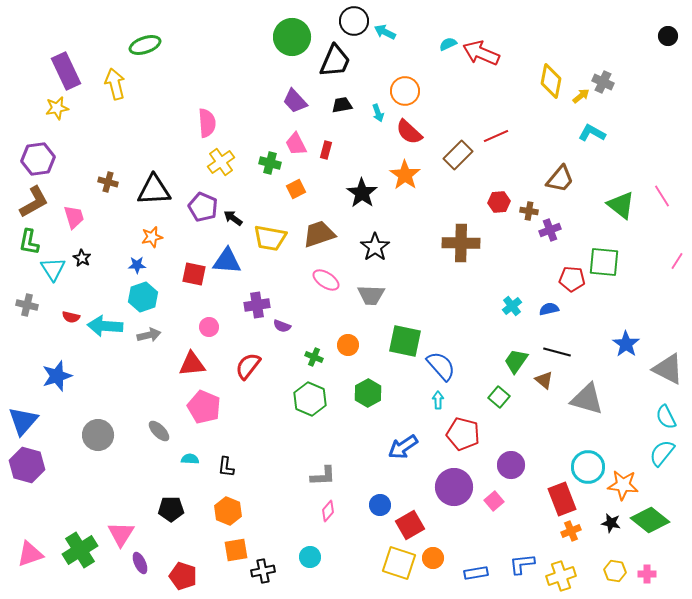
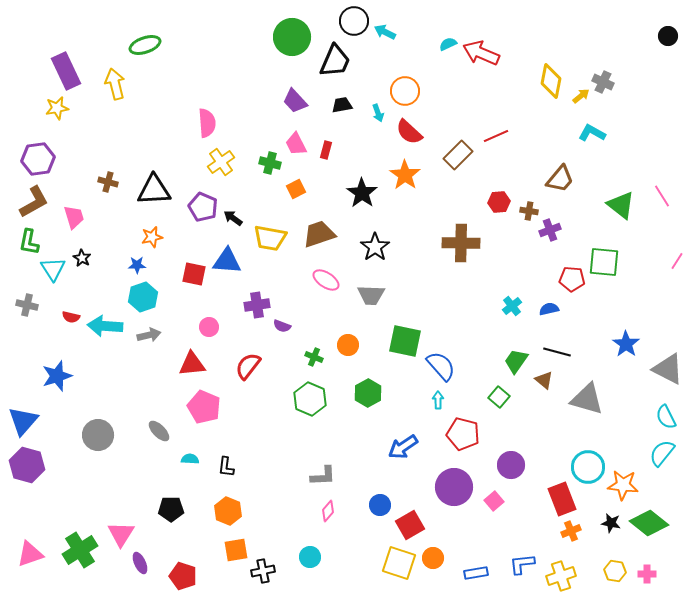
green diamond at (650, 520): moved 1 px left, 3 px down
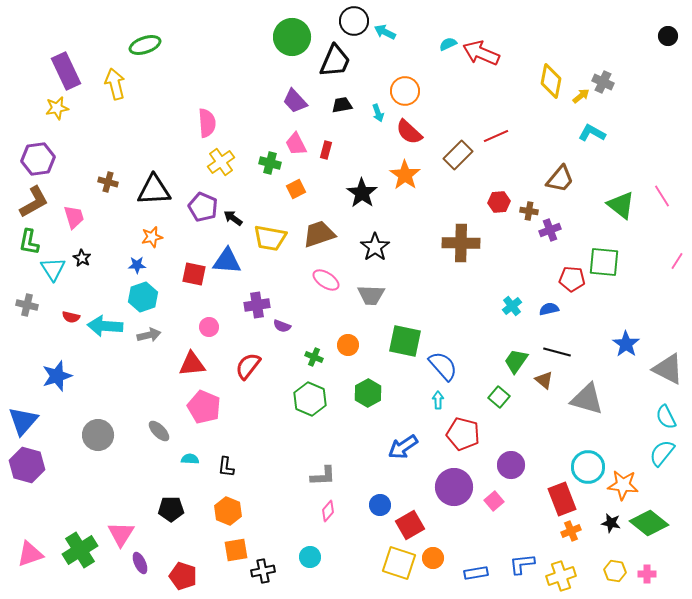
blue semicircle at (441, 366): moved 2 px right
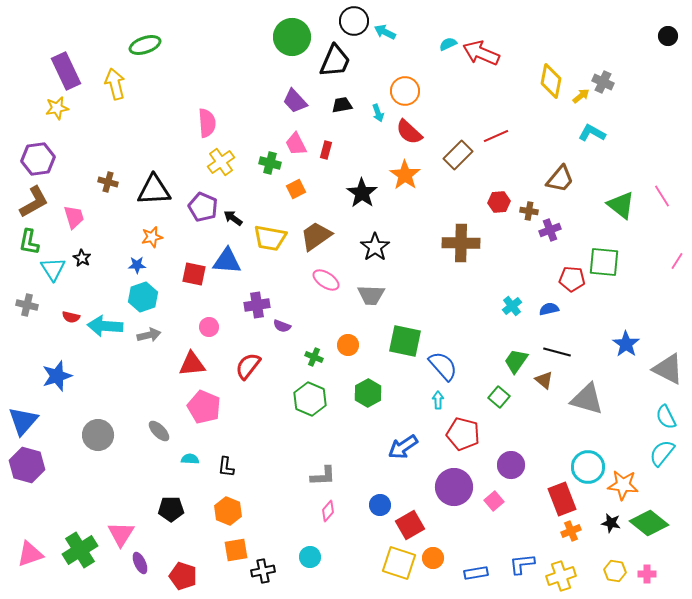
brown trapezoid at (319, 234): moved 3 px left, 2 px down; rotated 16 degrees counterclockwise
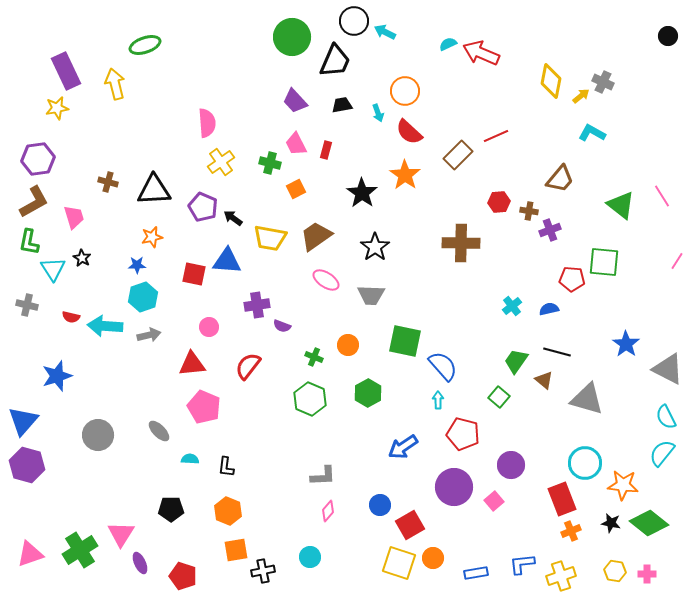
cyan circle at (588, 467): moved 3 px left, 4 px up
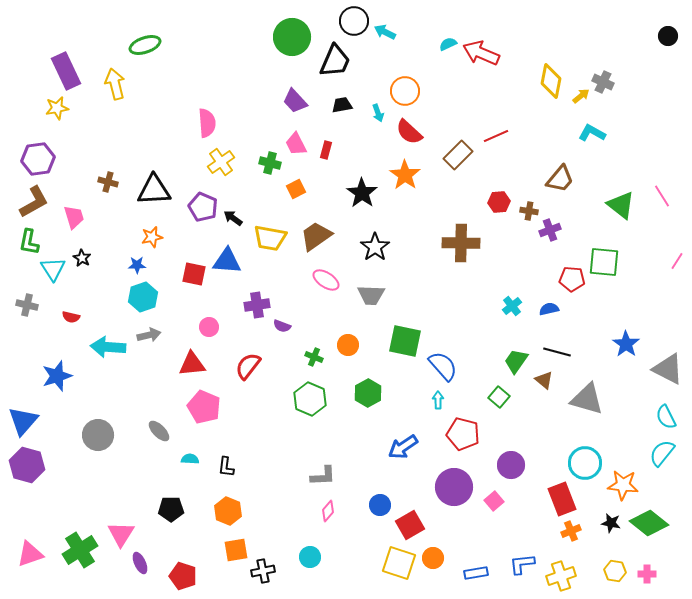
cyan arrow at (105, 326): moved 3 px right, 21 px down
